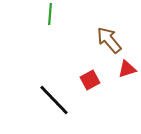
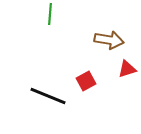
brown arrow: rotated 140 degrees clockwise
red square: moved 4 px left, 1 px down
black line: moved 6 px left, 4 px up; rotated 24 degrees counterclockwise
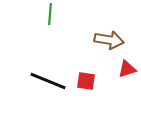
red square: rotated 36 degrees clockwise
black line: moved 15 px up
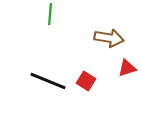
brown arrow: moved 2 px up
red triangle: moved 1 px up
red square: rotated 24 degrees clockwise
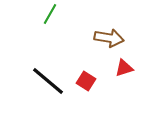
green line: rotated 25 degrees clockwise
red triangle: moved 3 px left
black line: rotated 18 degrees clockwise
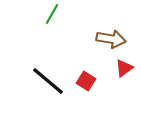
green line: moved 2 px right
brown arrow: moved 2 px right, 1 px down
red triangle: rotated 18 degrees counterclockwise
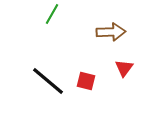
brown arrow: moved 7 px up; rotated 12 degrees counterclockwise
red triangle: rotated 18 degrees counterclockwise
red square: rotated 18 degrees counterclockwise
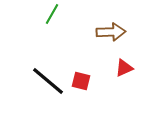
red triangle: rotated 30 degrees clockwise
red square: moved 5 px left
